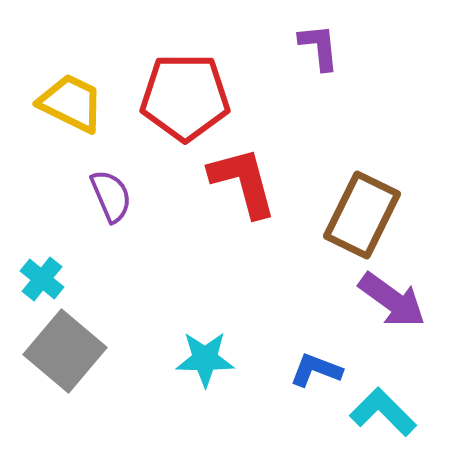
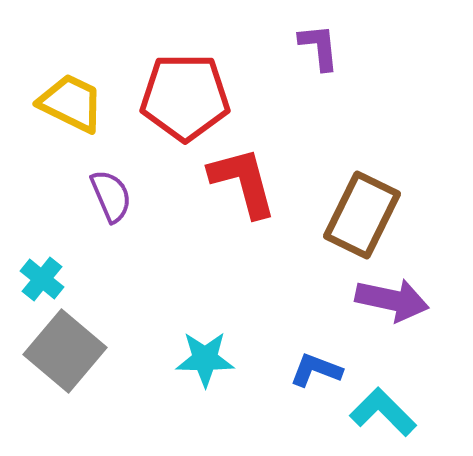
purple arrow: rotated 24 degrees counterclockwise
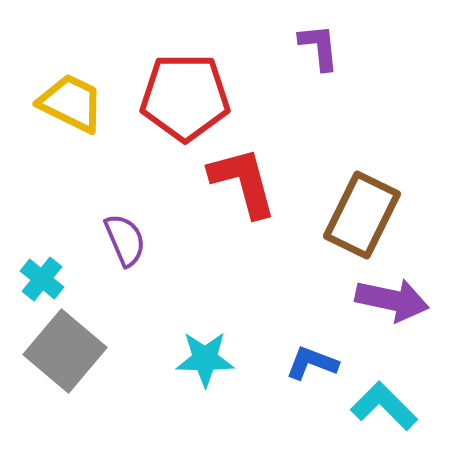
purple semicircle: moved 14 px right, 44 px down
blue L-shape: moved 4 px left, 7 px up
cyan L-shape: moved 1 px right, 6 px up
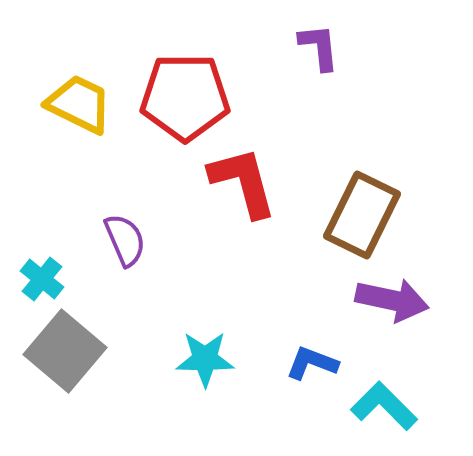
yellow trapezoid: moved 8 px right, 1 px down
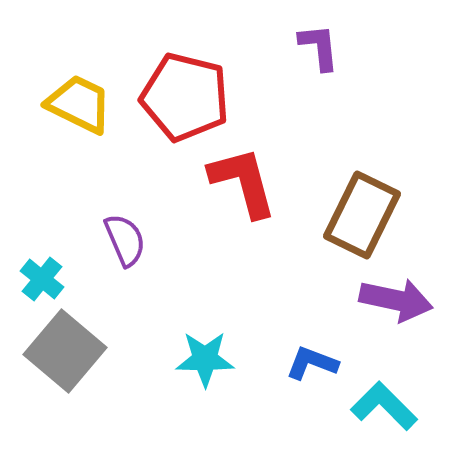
red pentagon: rotated 14 degrees clockwise
purple arrow: moved 4 px right
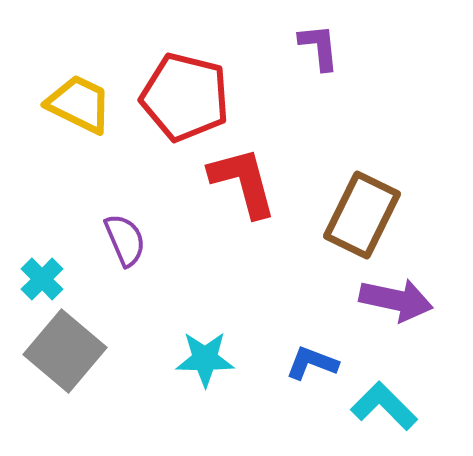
cyan cross: rotated 6 degrees clockwise
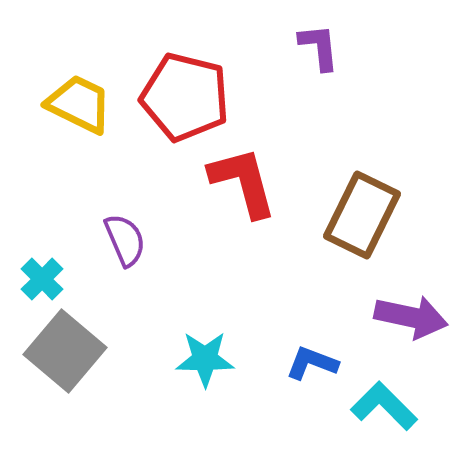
purple arrow: moved 15 px right, 17 px down
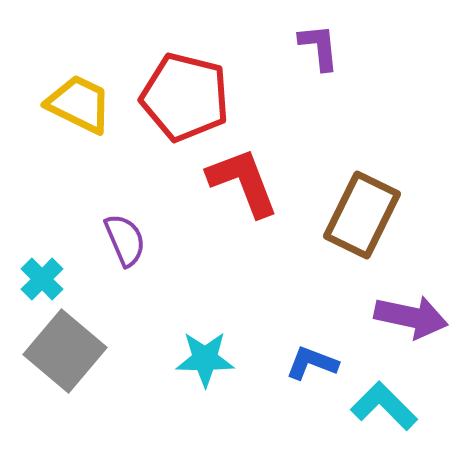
red L-shape: rotated 6 degrees counterclockwise
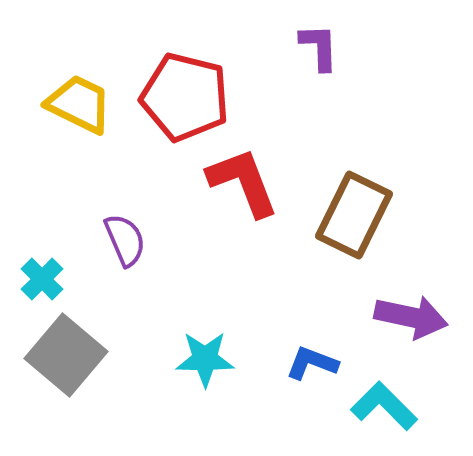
purple L-shape: rotated 4 degrees clockwise
brown rectangle: moved 8 px left
gray square: moved 1 px right, 4 px down
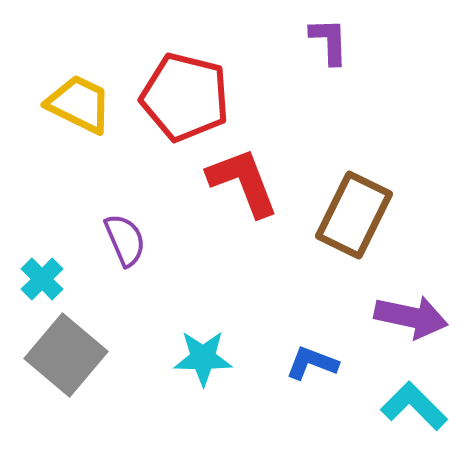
purple L-shape: moved 10 px right, 6 px up
cyan star: moved 2 px left, 1 px up
cyan L-shape: moved 30 px right
